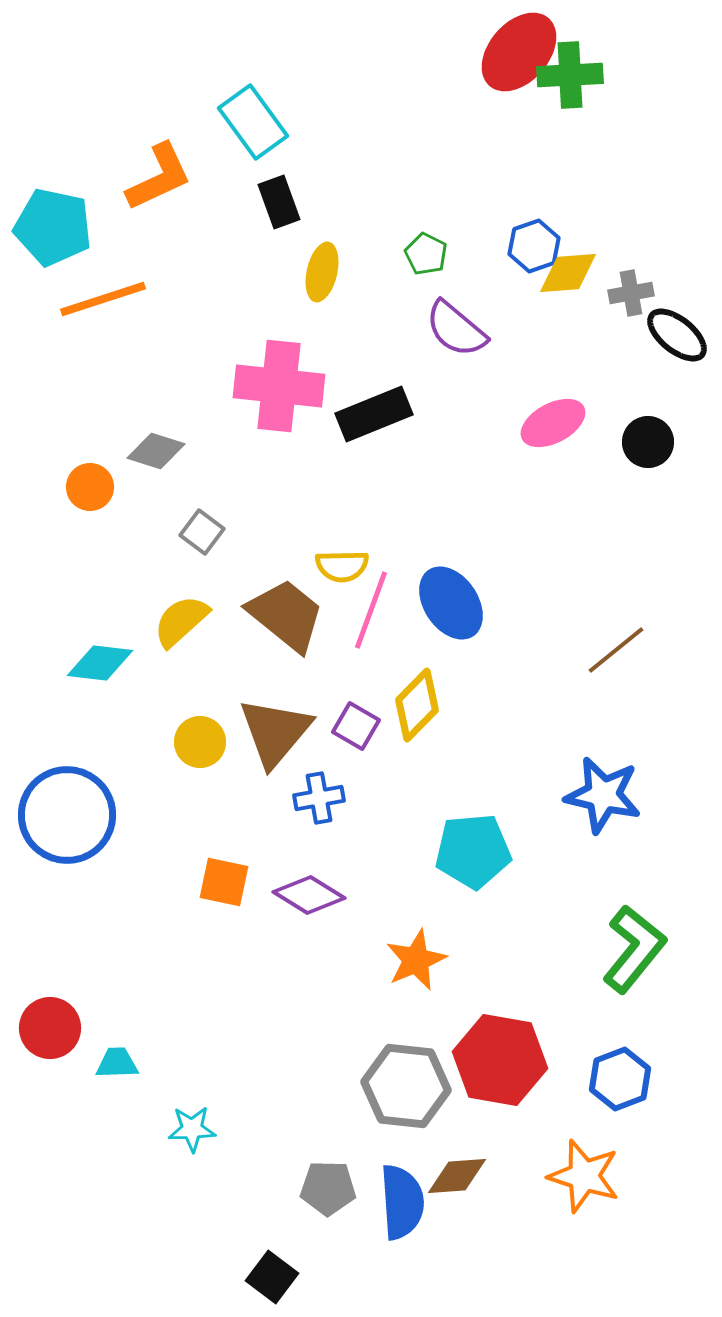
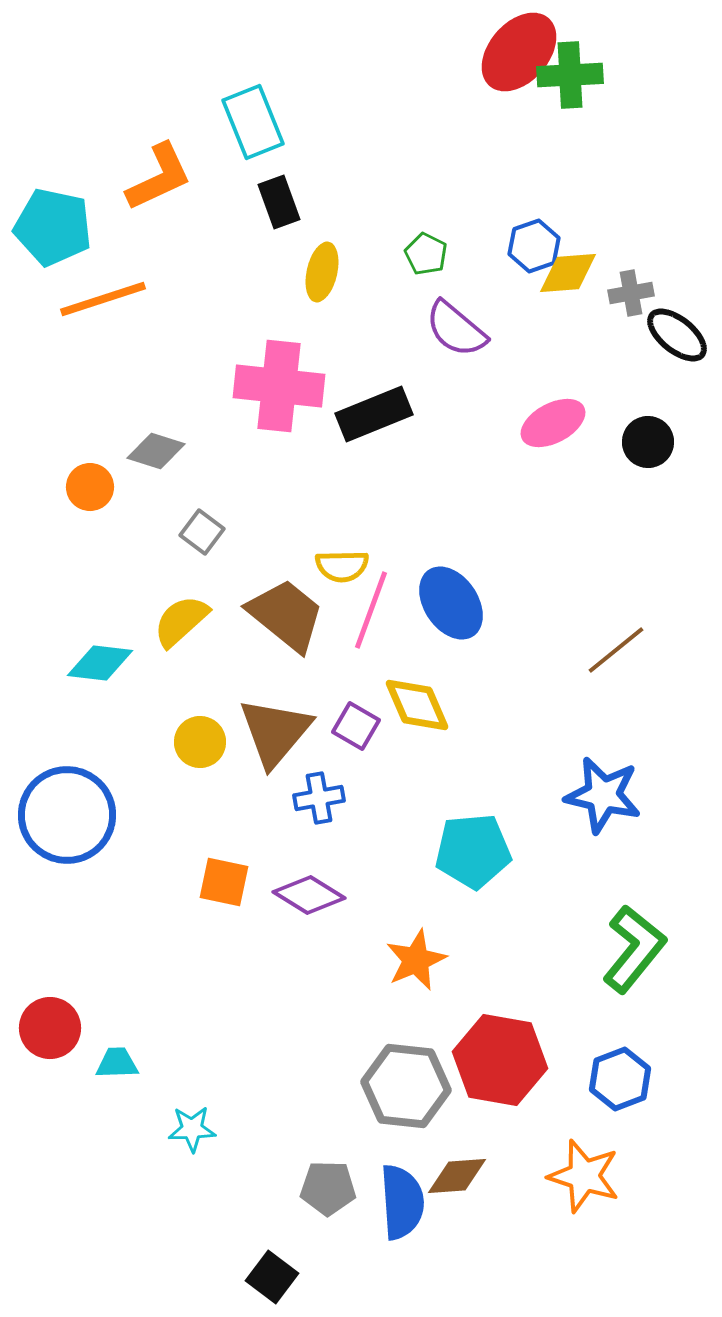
cyan rectangle at (253, 122): rotated 14 degrees clockwise
yellow diamond at (417, 705): rotated 68 degrees counterclockwise
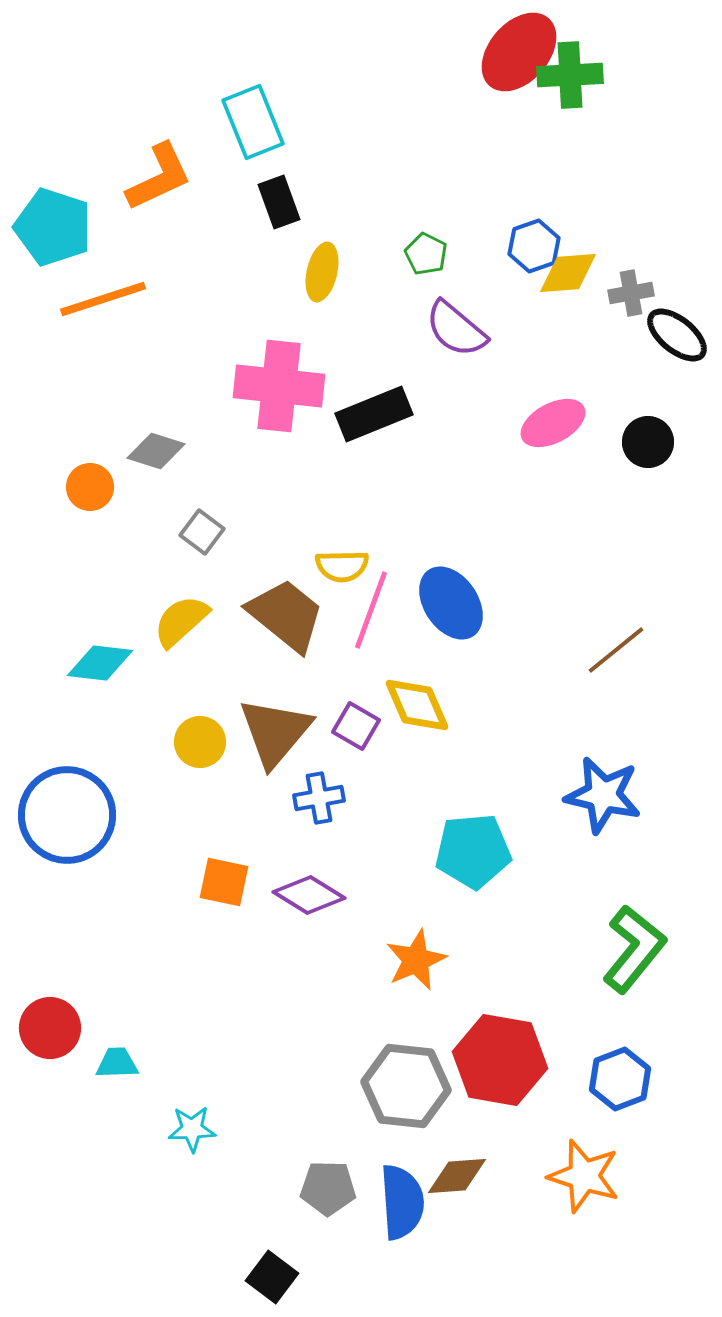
cyan pentagon at (53, 227): rotated 6 degrees clockwise
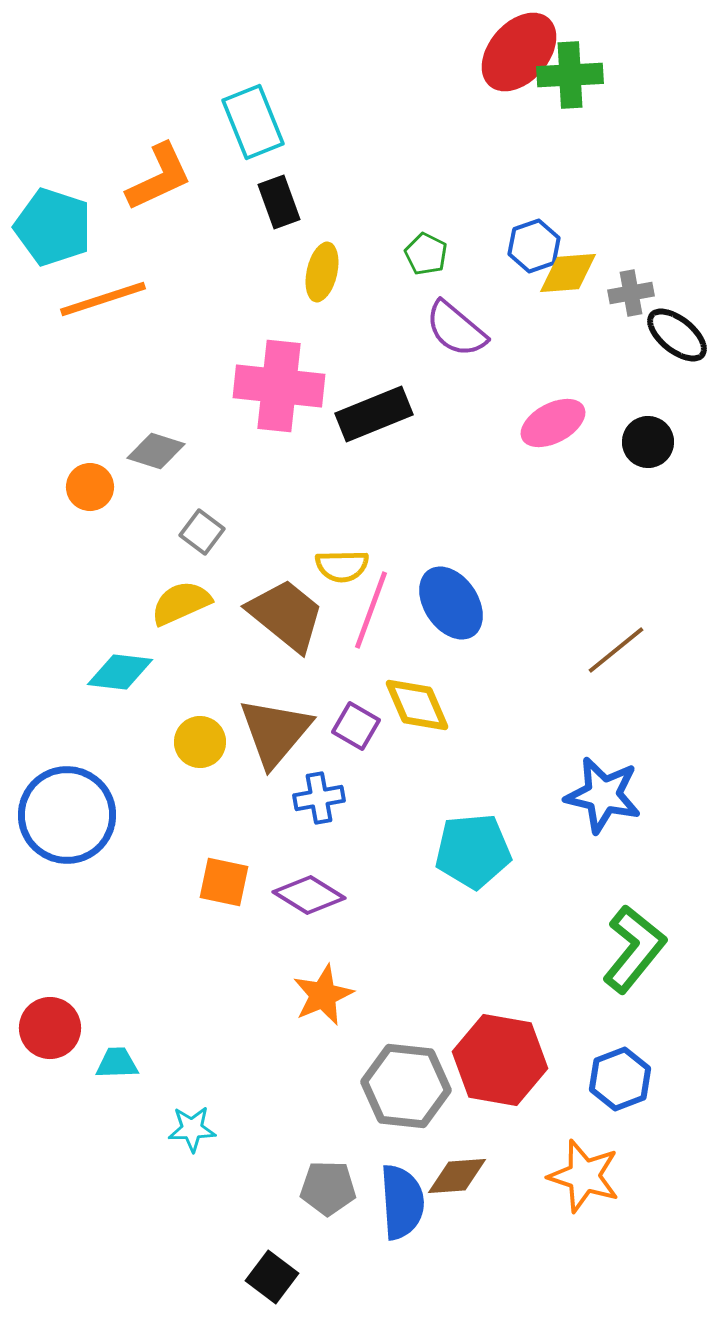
yellow semicircle at (181, 621): moved 18 px up; rotated 18 degrees clockwise
cyan diamond at (100, 663): moved 20 px right, 9 px down
orange star at (416, 960): moved 93 px left, 35 px down
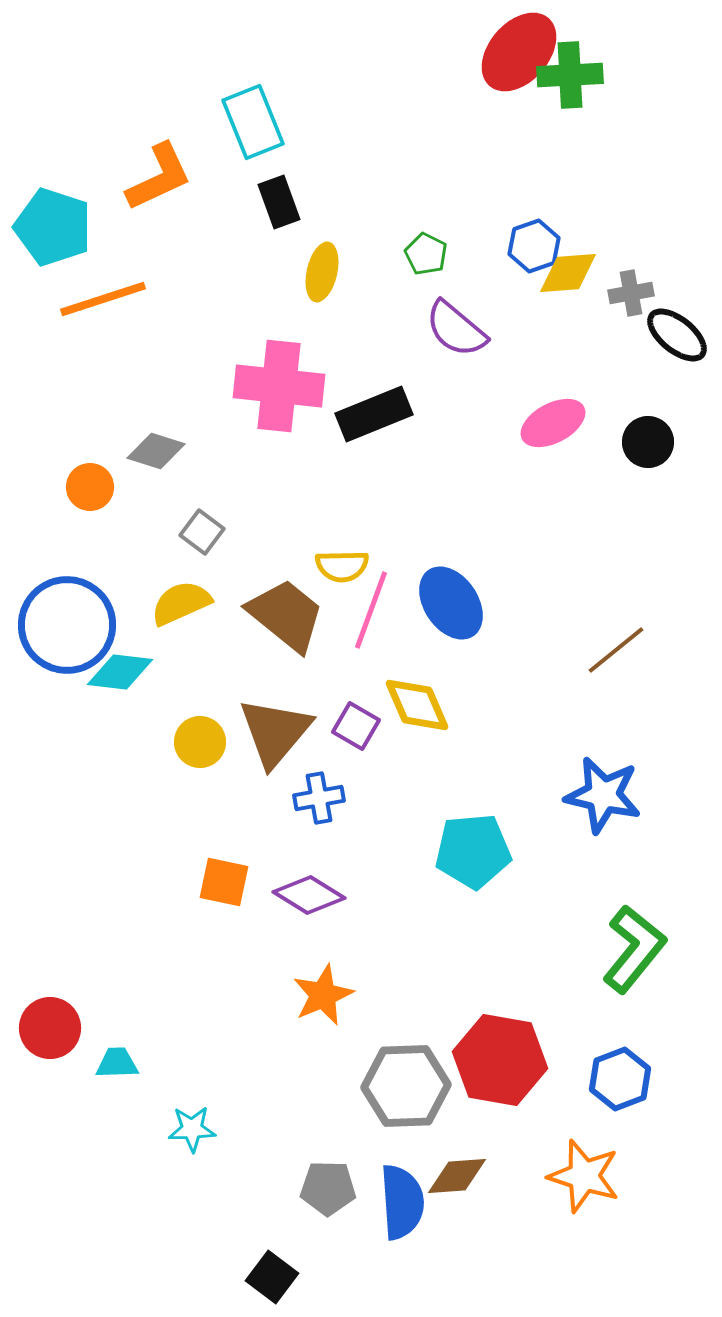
blue circle at (67, 815): moved 190 px up
gray hexagon at (406, 1086): rotated 8 degrees counterclockwise
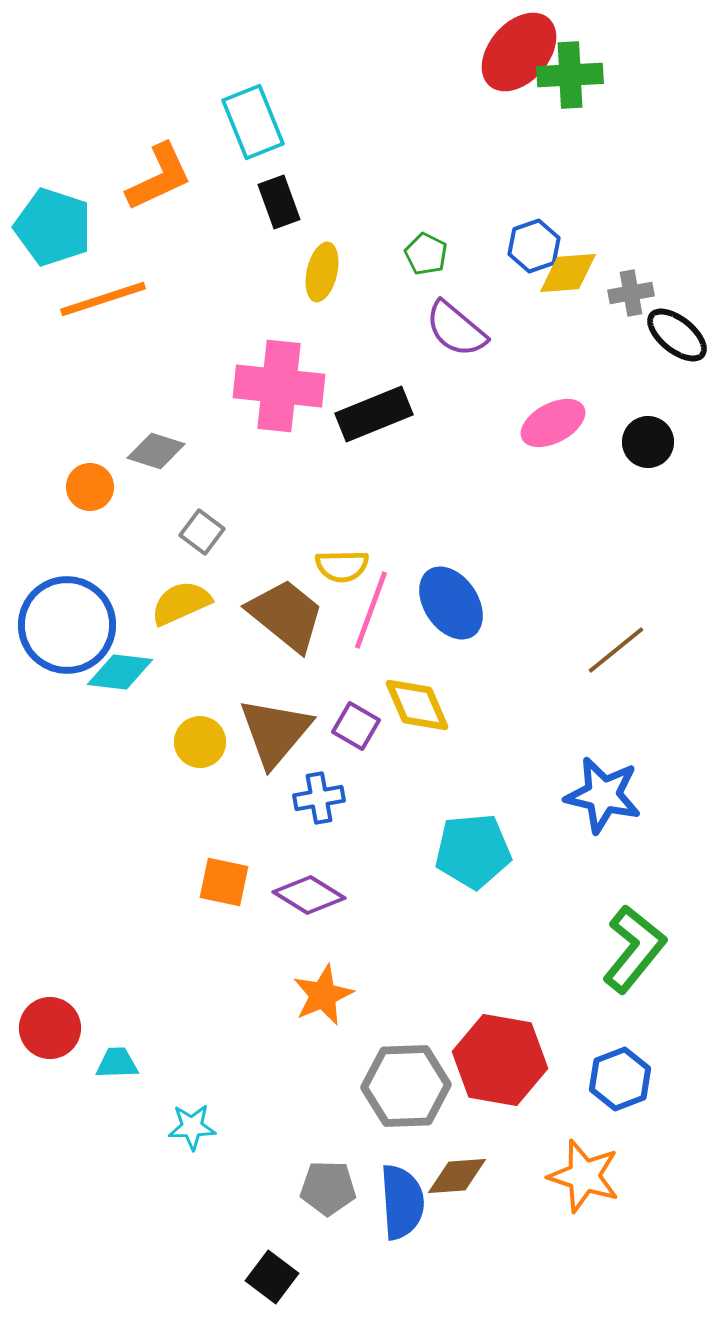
cyan star at (192, 1129): moved 2 px up
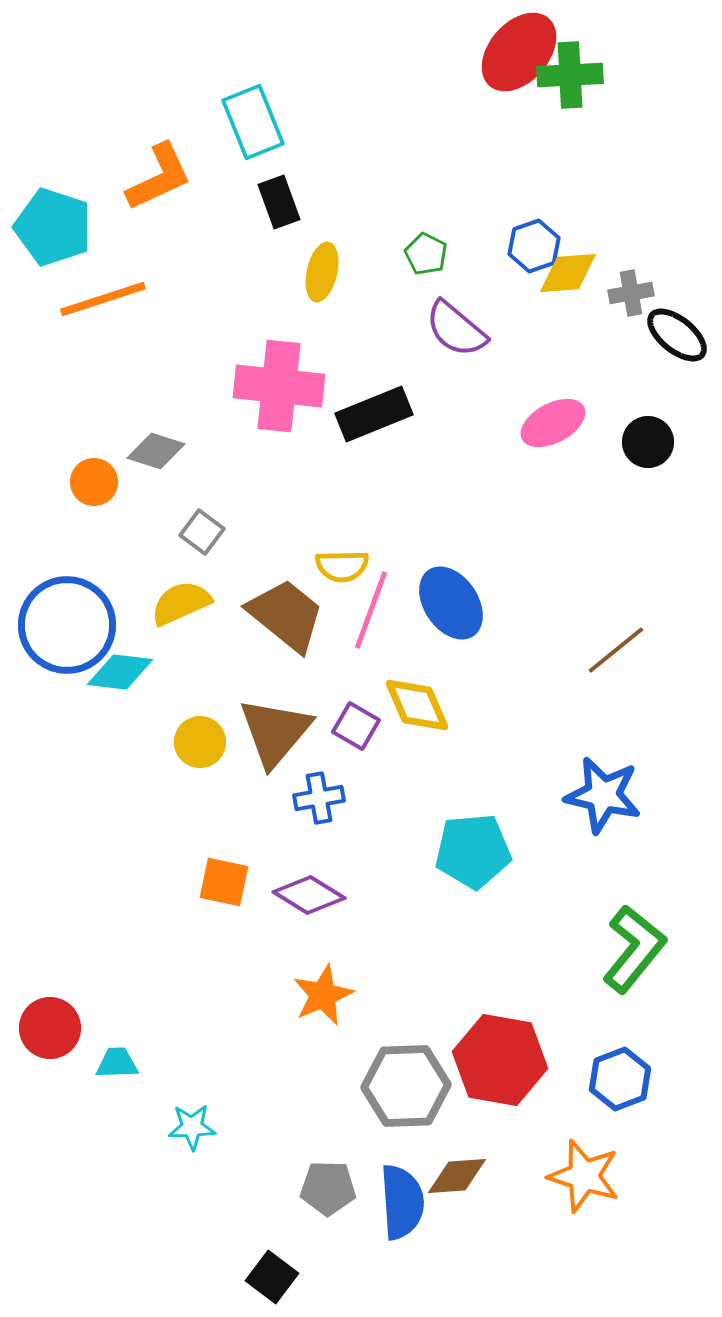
orange circle at (90, 487): moved 4 px right, 5 px up
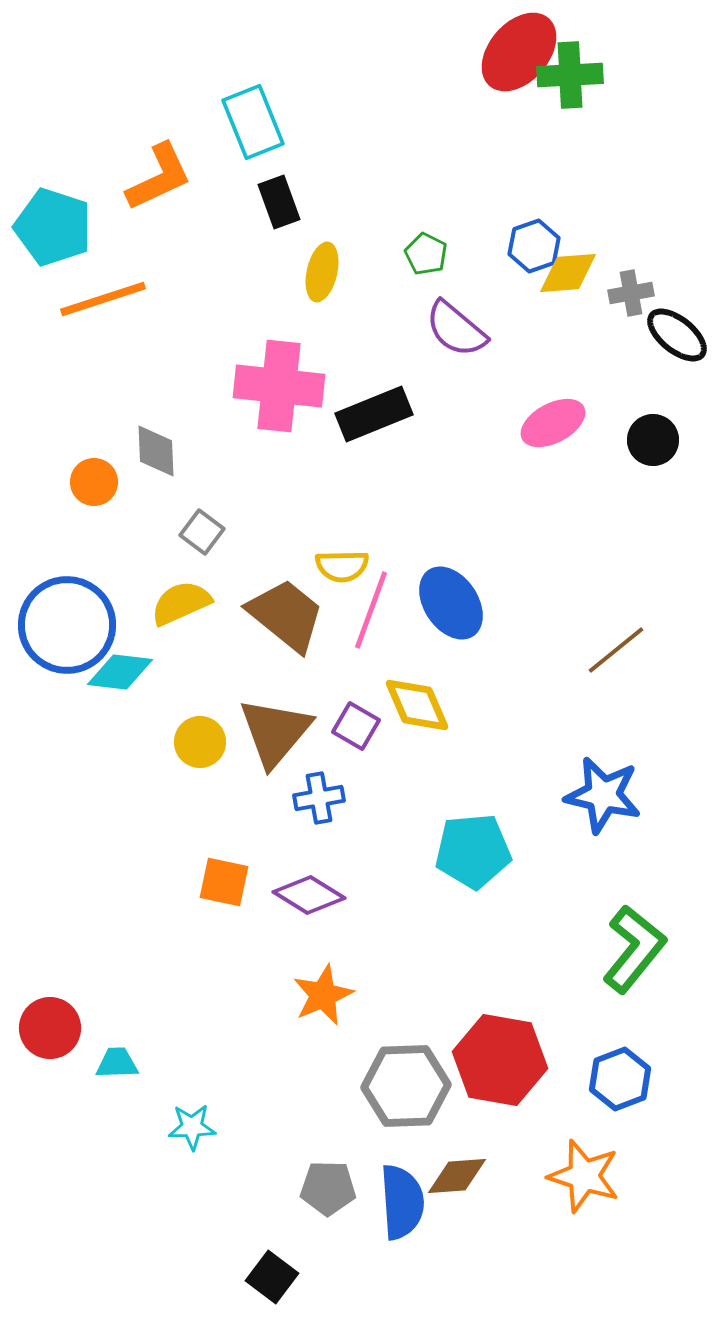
black circle at (648, 442): moved 5 px right, 2 px up
gray diamond at (156, 451): rotated 70 degrees clockwise
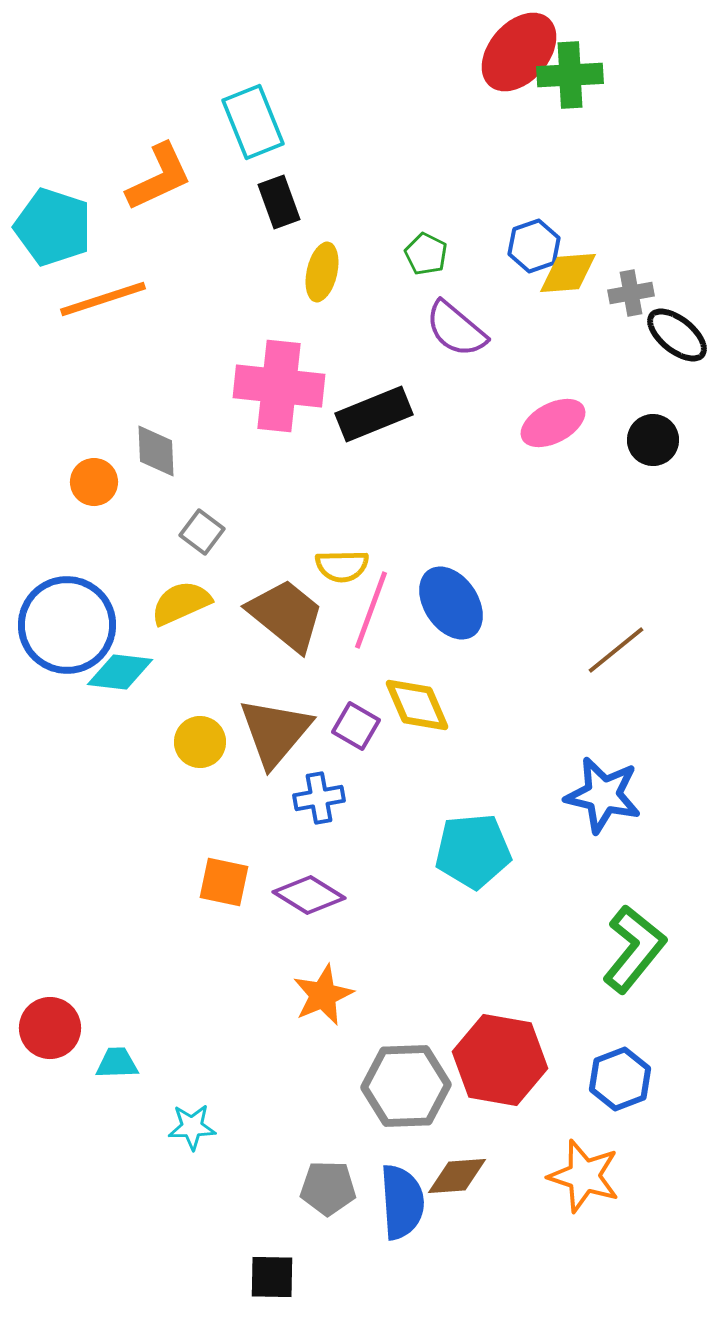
black square at (272, 1277): rotated 36 degrees counterclockwise
